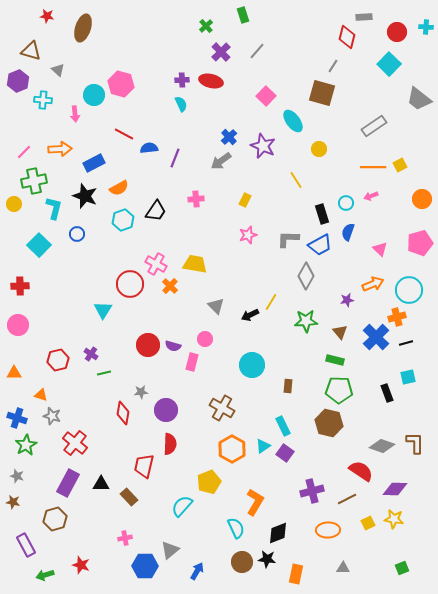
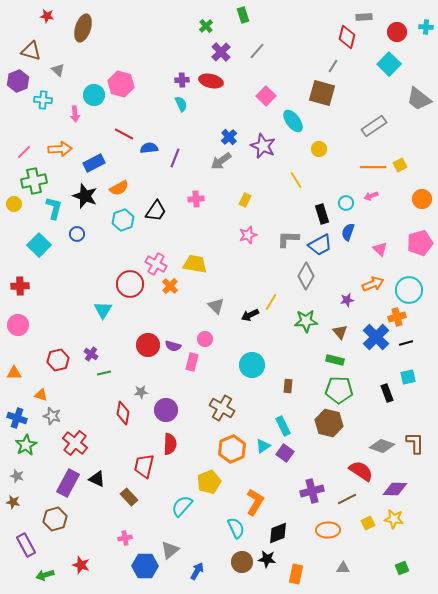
orange hexagon at (232, 449): rotated 8 degrees clockwise
black triangle at (101, 484): moved 4 px left, 5 px up; rotated 24 degrees clockwise
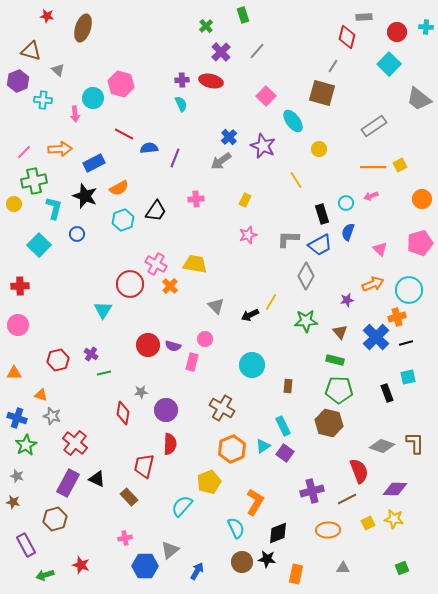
cyan circle at (94, 95): moved 1 px left, 3 px down
red semicircle at (361, 471): moved 2 px left; rotated 35 degrees clockwise
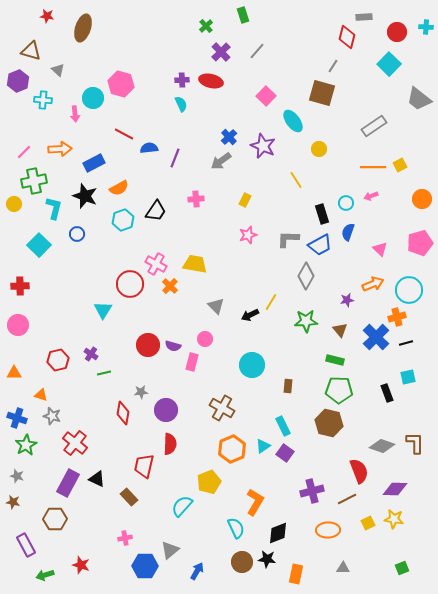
brown triangle at (340, 332): moved 2 px up
brown hexagon at (55, 519): rotated 15 degrees clockwise
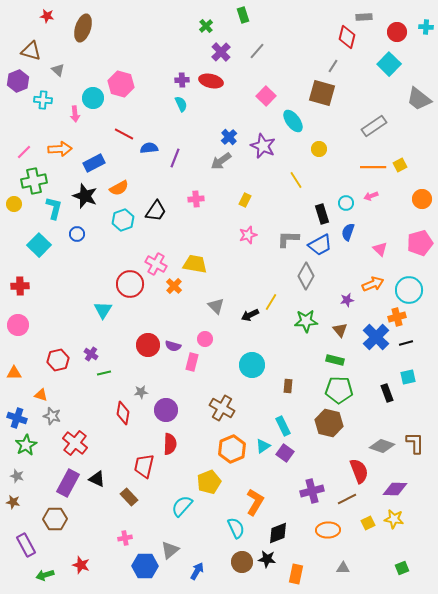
orange cross at (170, 286): moved 4 px right
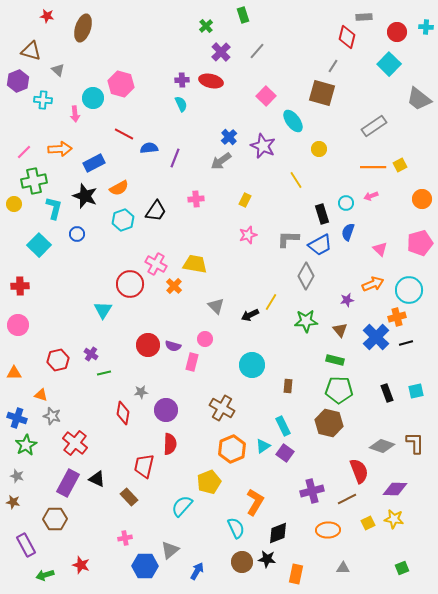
cyan square at (408, 377): moved 8 px right, 14 px down
